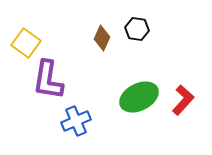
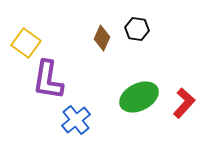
red L-shape: moved 1 px right, 3 px down
blue cross: moved 1 px up; rotated 16 degrees counterclockwise
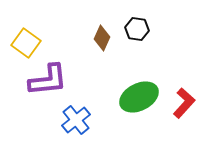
purple L-shape: rotated 105 degrees counterclockwise
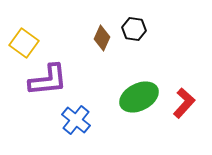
black hexagon: moved 3 px left
yellow square: moved 2 px left
blue cross: rotated 12 degrees counterclockwise
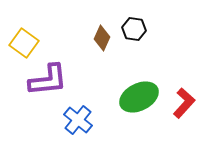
blue cross: moved 2 px right
